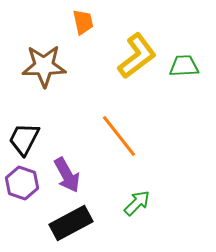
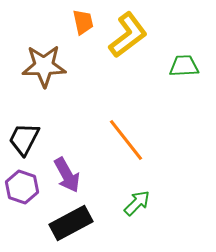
yellow L-shape: moved 9 px left, 21 px up
orange line: moved 7 px right, 4 px down
purple hexagon: moved 4 px down
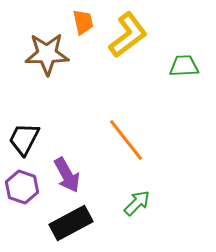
brown star: moved 3 px right, 12 px up
